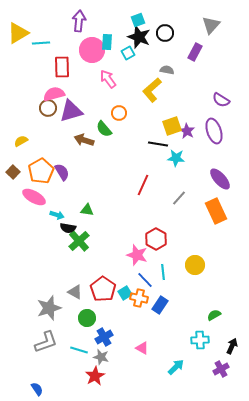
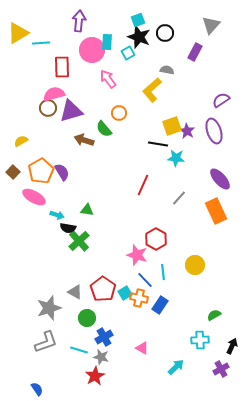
purple semicircle at (221, 100): rotated 114 degrees clockwise
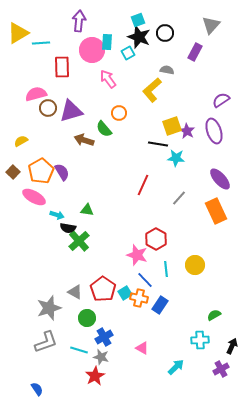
pink semicircle at (54, 94): moved 18 px left
cyan line at (163, 272): moved 3 px right, 3 px up
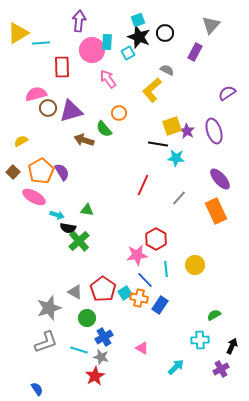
gray semicircle at (167, 70): rotated 16 degrees clockwise
purple semicircle at (221, 100): moved 6 px right, 7 px up
pink star at (137, 255): rotated 25 degrees counterclockwise
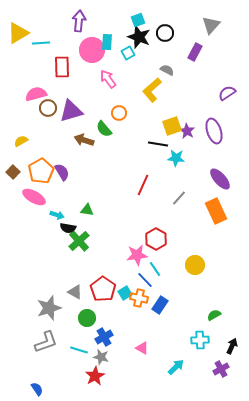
cyan line at (166, 269): moved 11 px left; rotated 28 degrees counterclockwise
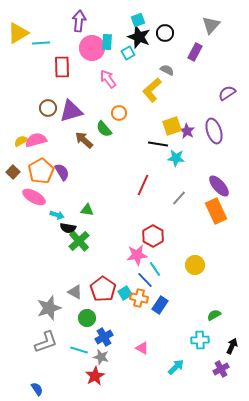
pink circle at (92, 50): moved 2 px up
pink semicircle at (36, 94): moved 46 px down
brown arrow at (84, 140): rotated 24 degrees clockwise
purple ellipse at (220, 179): moved 1 px left, 7 px down
red hexagon at (156, 239): moved 3 px left, 3 px up
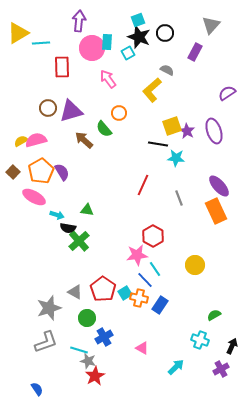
gray line at (179, 198): rotated 63 degrees counterclockwise
cyan cross at (200, 340): rotated 24 degrees clockwise
gray star at (101, 357): moved 13 px left, 4 px down
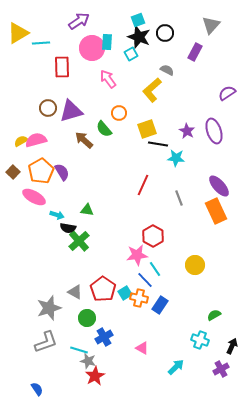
purple arrow at (79, 21): rotated 50 degrees clockwise
cyan square at (128, 53): moved 3 px right, 1 px down
yellow square at (172, 126): moved 25 px left, 3 px down
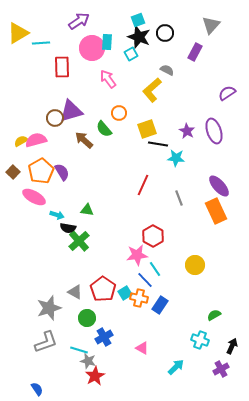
brown circle at (48, 108): moved 7 px right, 10 px down
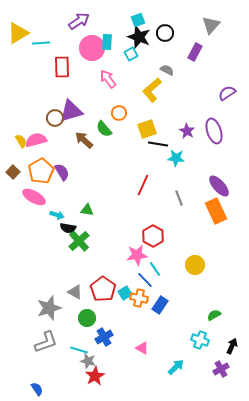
yellow semicircle at (21, 141): rotated 88 degrees clockwise
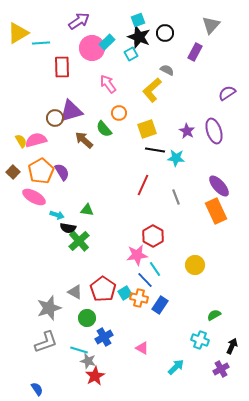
cyan rectangle at (107, 42): rotated 42 degrees clockwise
pink arrow at (108, 79): moved 5 px down
black line at (158, 144): moved 3 px left, 6 px down
gray line at (179, 198): moved 3 px left, 1 px up
